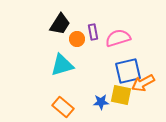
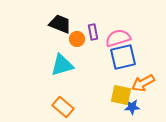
black trapezoid: rotated 100 degrees counterclockwise
blue square: moved 5 px left, 14 px up
blue star: moved 31 px right, 5 px down
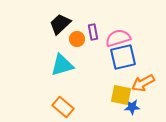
black trapezoid: rotated 65 degrees counterclockwise
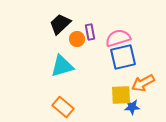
purple rectangle: moved 3 px left
cyan triangle: moved 1 px down
yellow square: rotated 15 degrees counterclockwise
